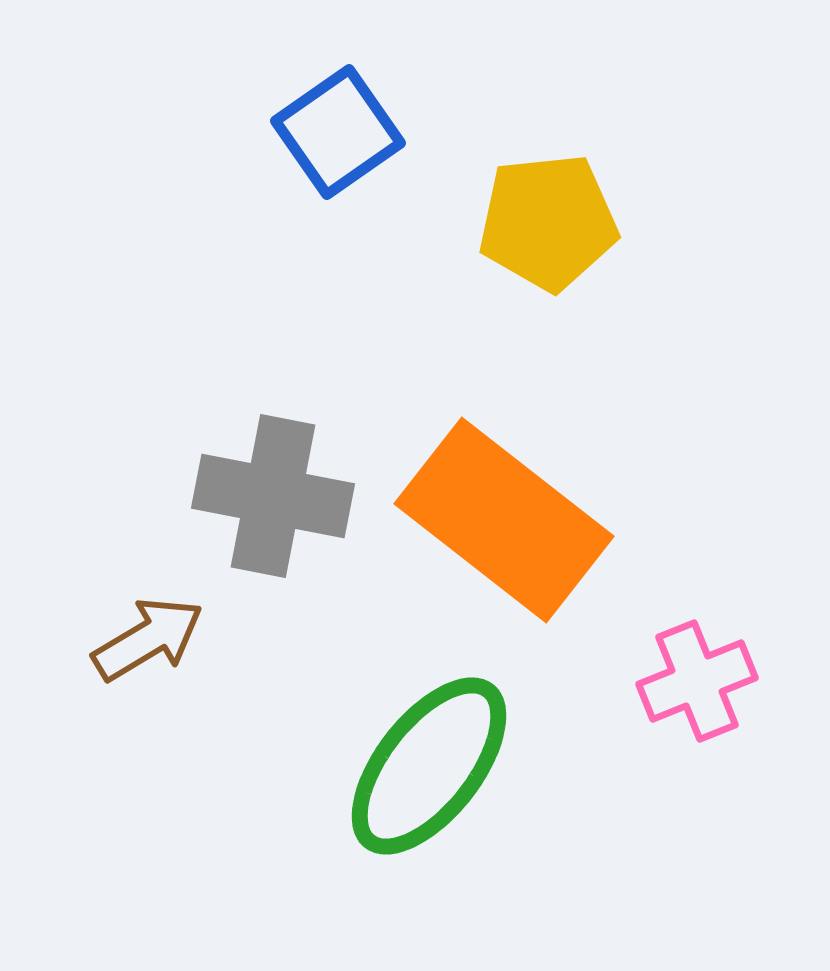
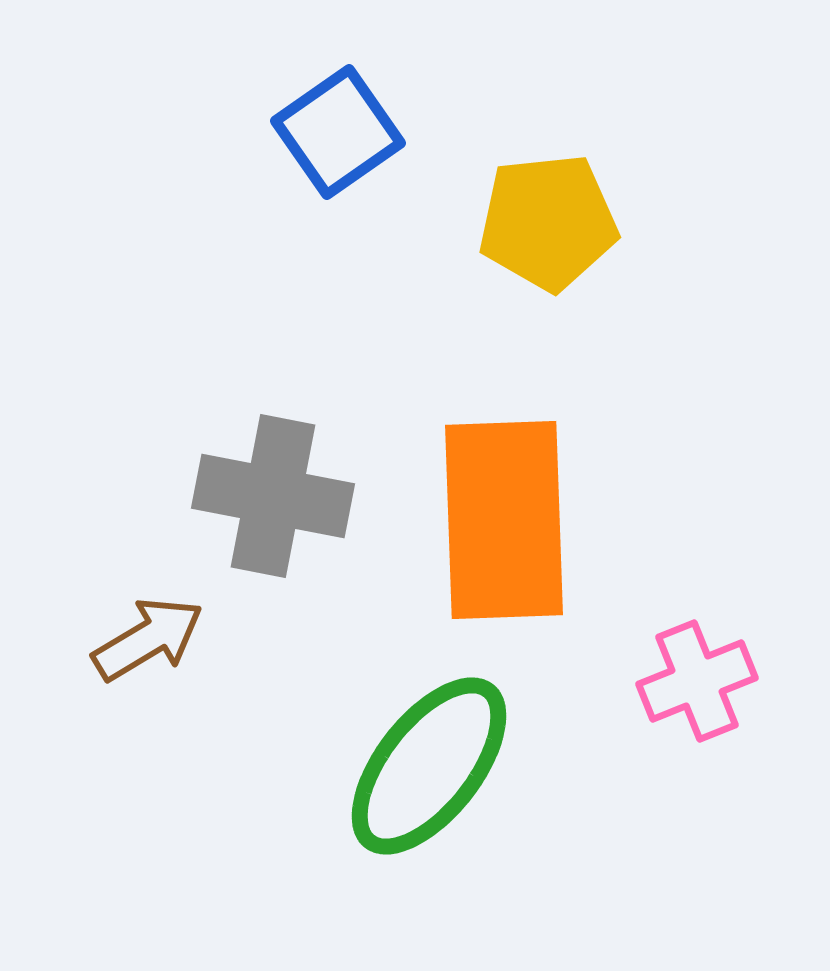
orange rectangle: rotated 50 degrees clockwise
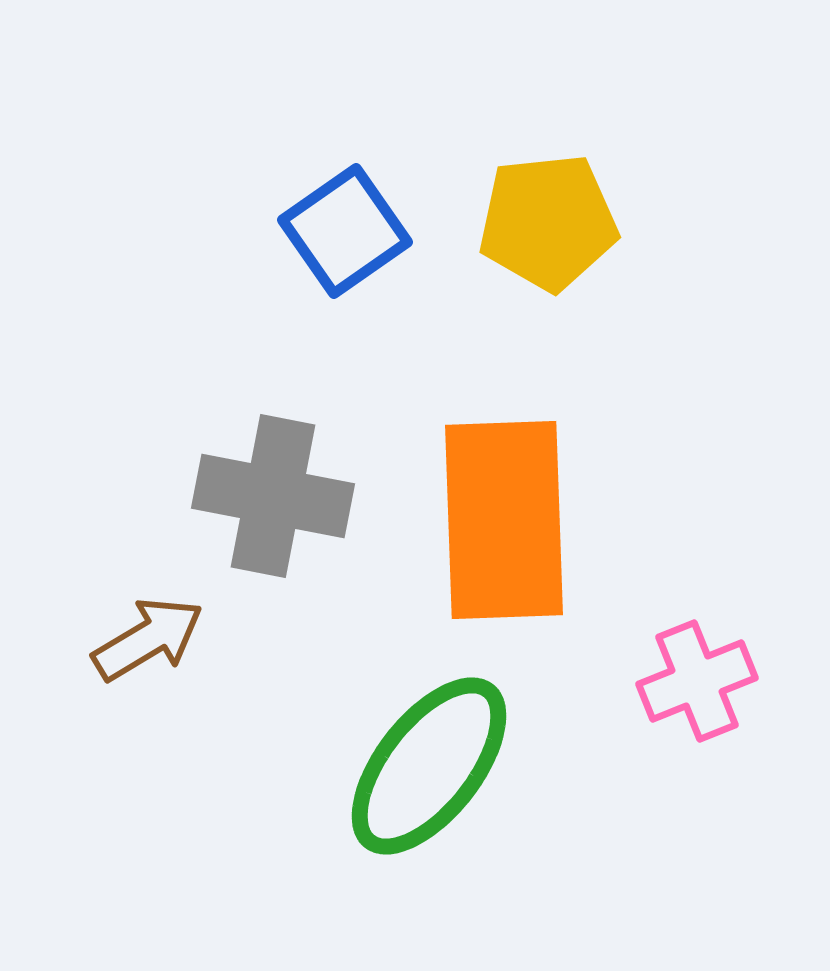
blue square: moved 7 px right, 99 px down
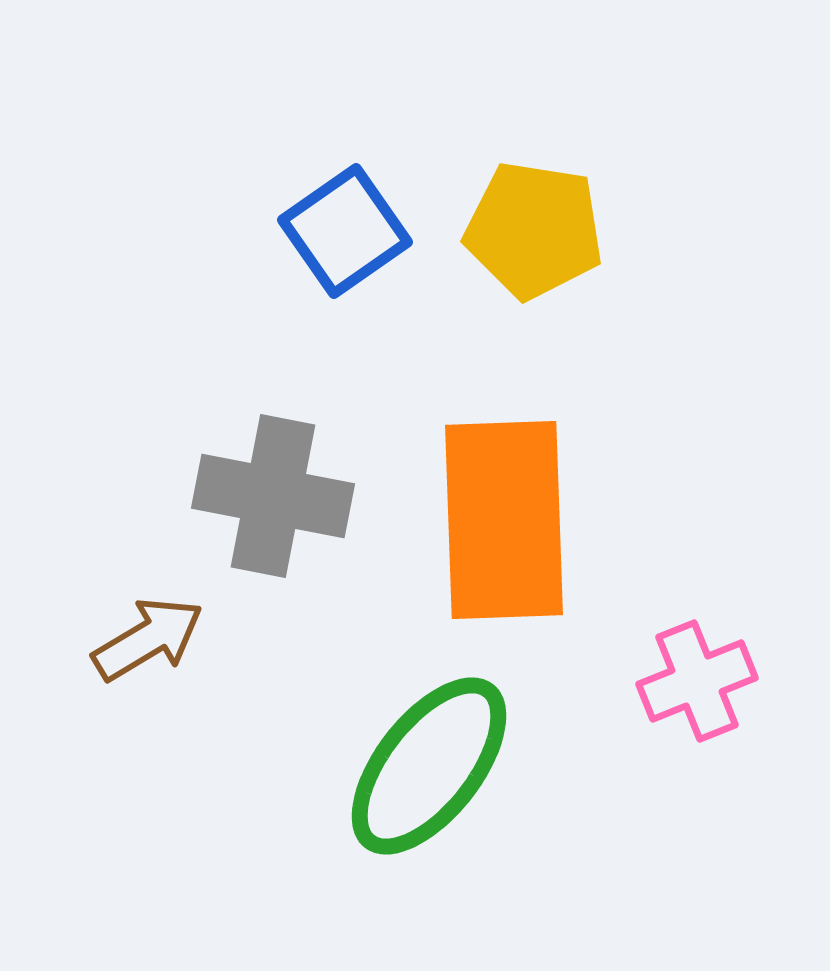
yellow pentagon: moved 14 px left, 8 px down; rotated 15 degrees clockwise
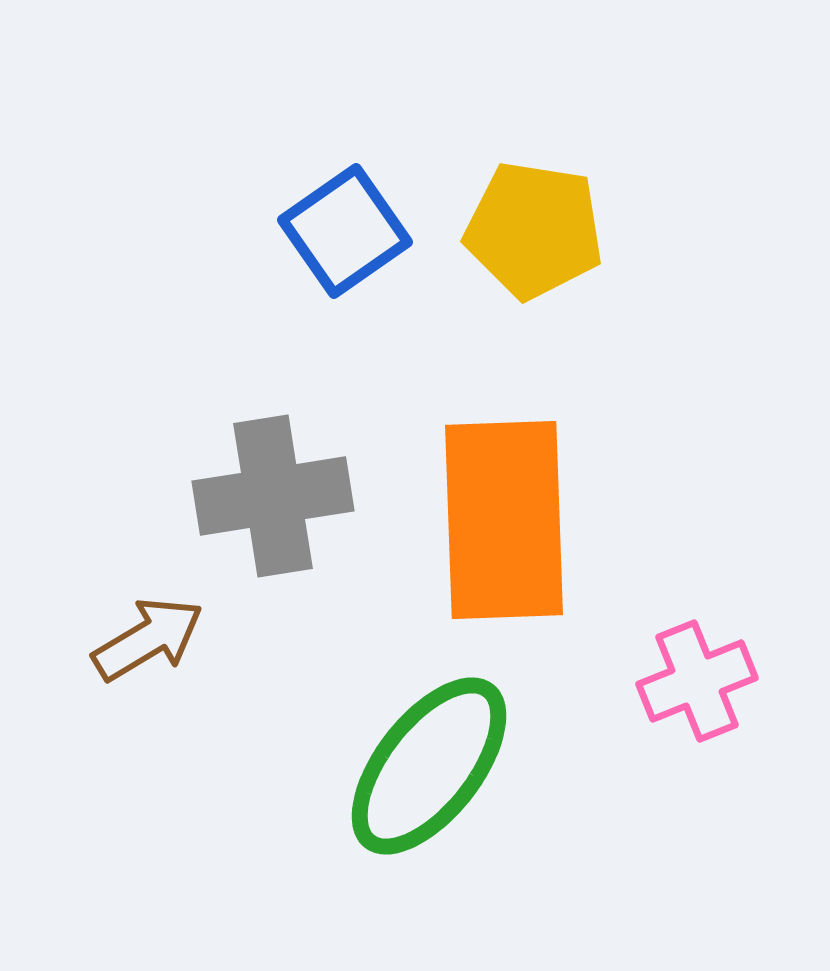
gray cross: rotated 20 degrees counterclockwise
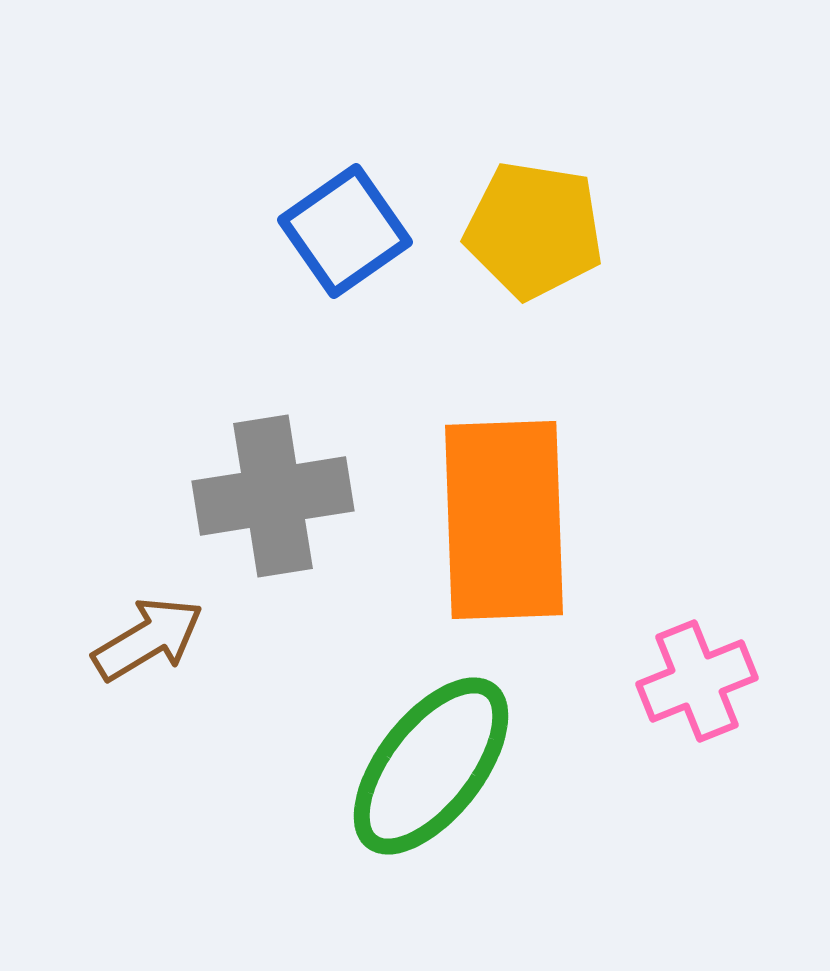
green ellipse: moved 2 px right
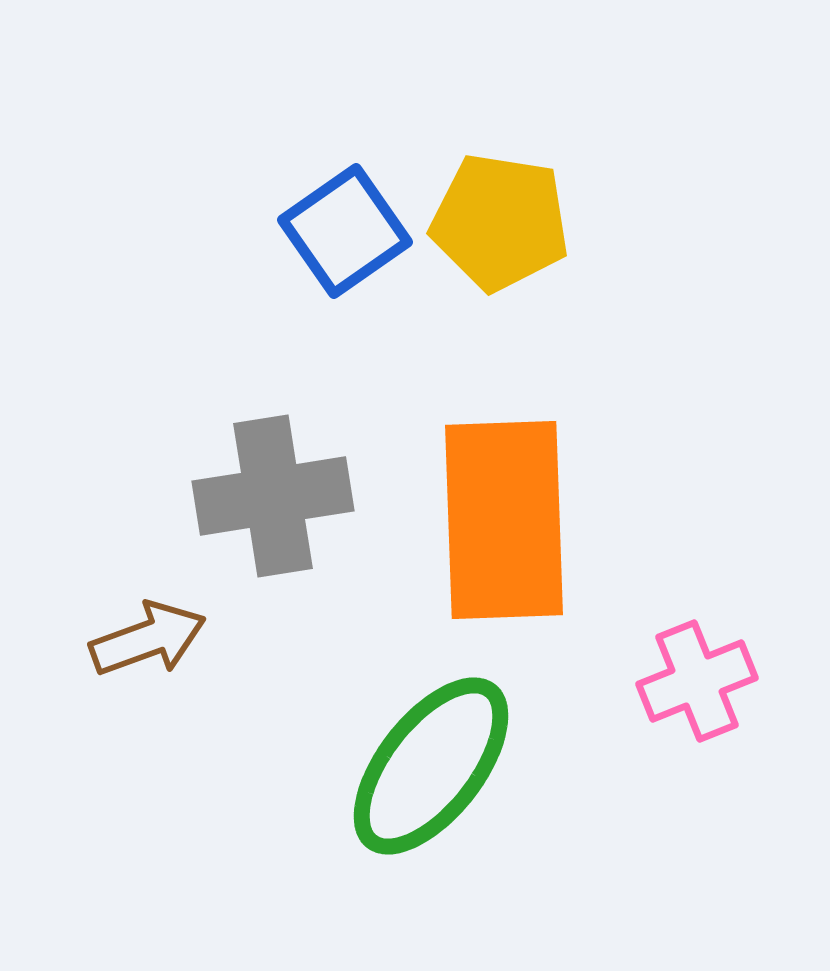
yellow pentagon: moved 34 px left, 8 px up
brown arrow: rotated 11 degrees clockwise
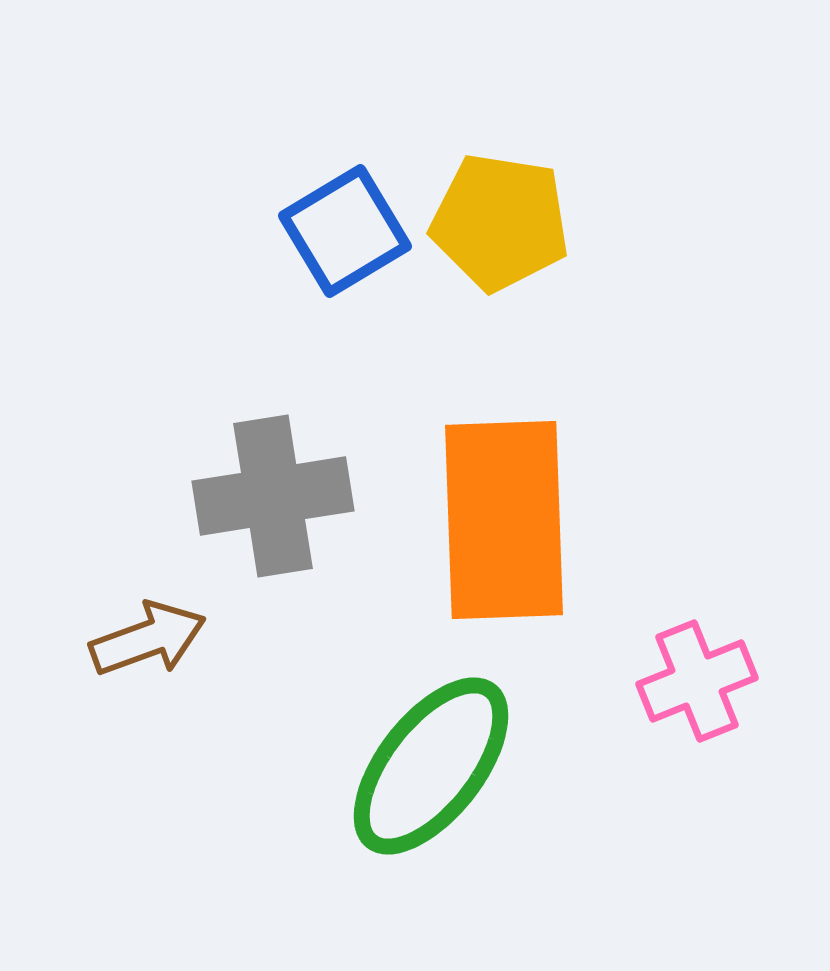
blue square: rotated 4 degrees clockwise
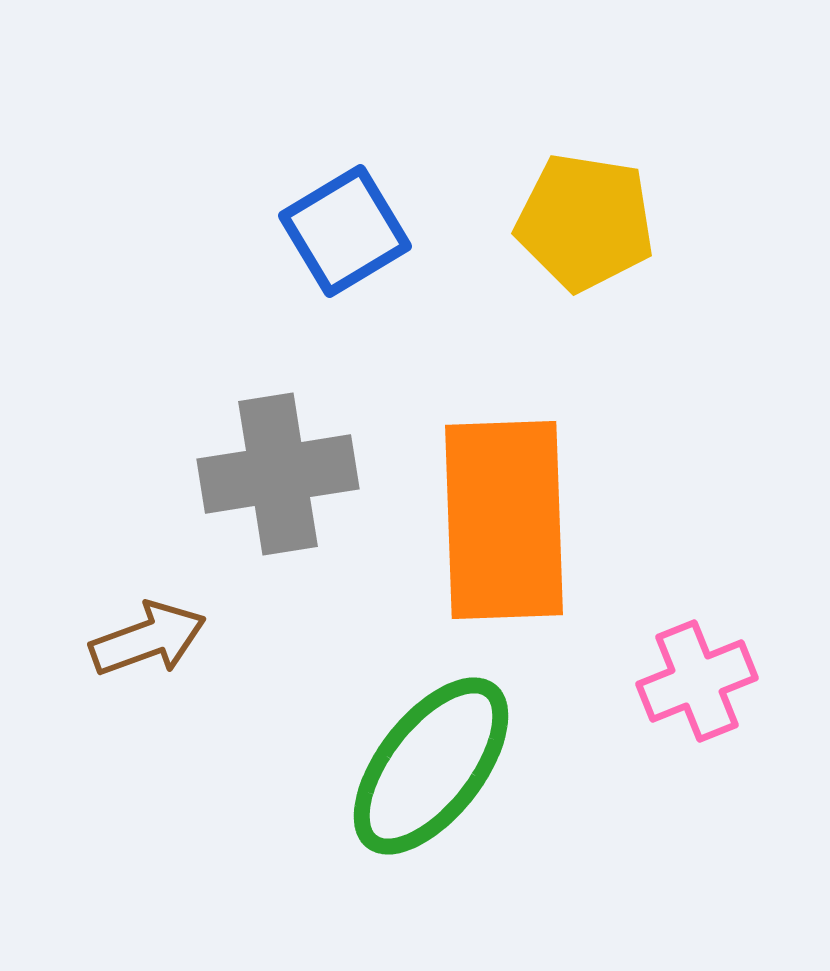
yellow pentagon: moved 85 px right
gray cross: moved 5 px right, 22 px up
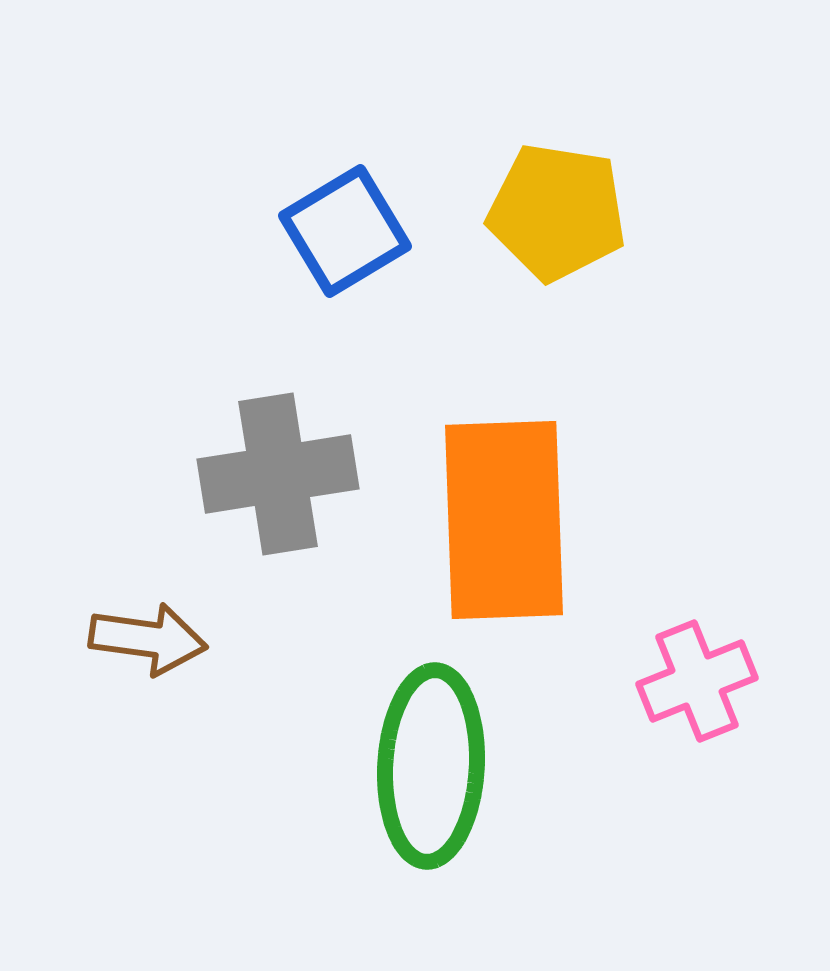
yellow pentagon: moved 28 px left, 10 px up
brown arrow: rotated 28 degrees clockwise
green ellipse: rotated 35 degrees counterclockwise
